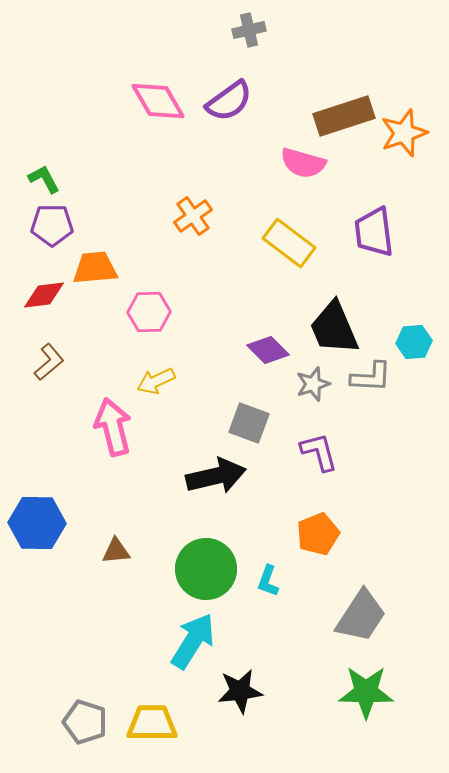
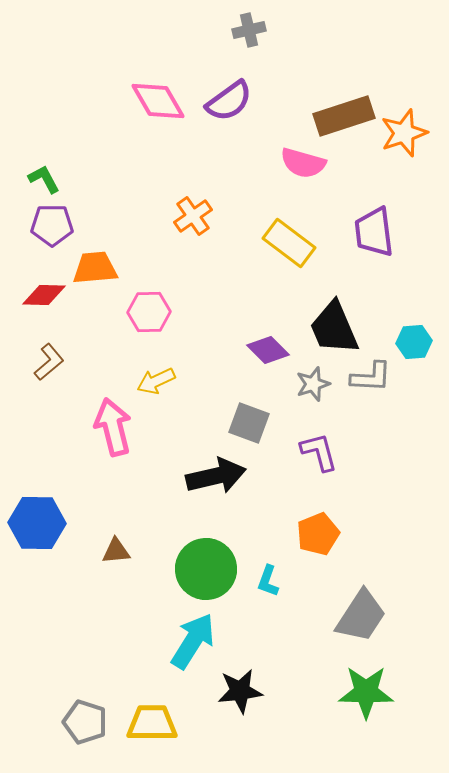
red diamond: rotated 9 degrees clockwise
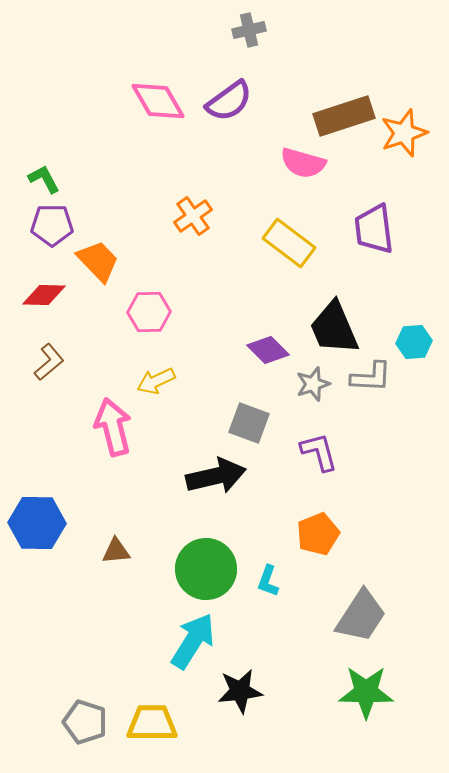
purple trapezoid: moved 3 px up
orange trapezoid: moved 3 px right, 7 px up; rotated 51 degrees clockwise
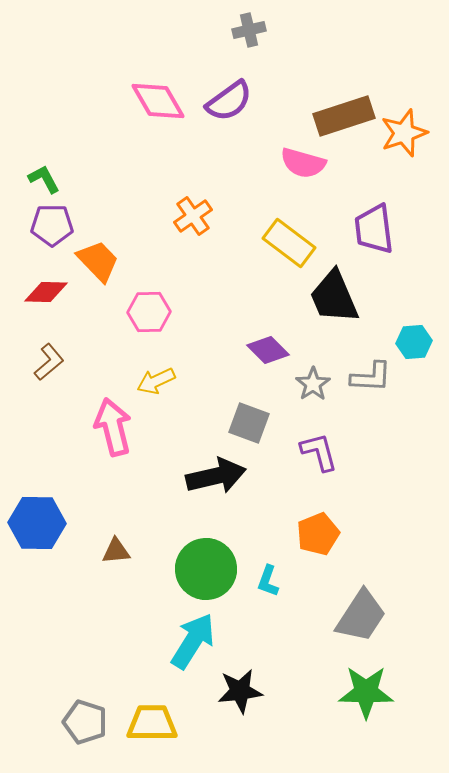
red diamond: moved 2 px right, 3 px up
black trapezoid: moved 31 px up
gray star: rotated 16 degrees counterclockwise
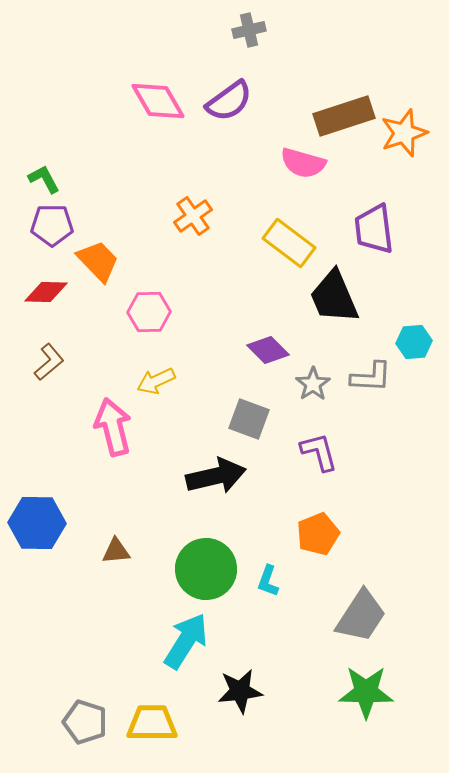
gray square: moved 4 px up
cyan arrow: moved 7 px left
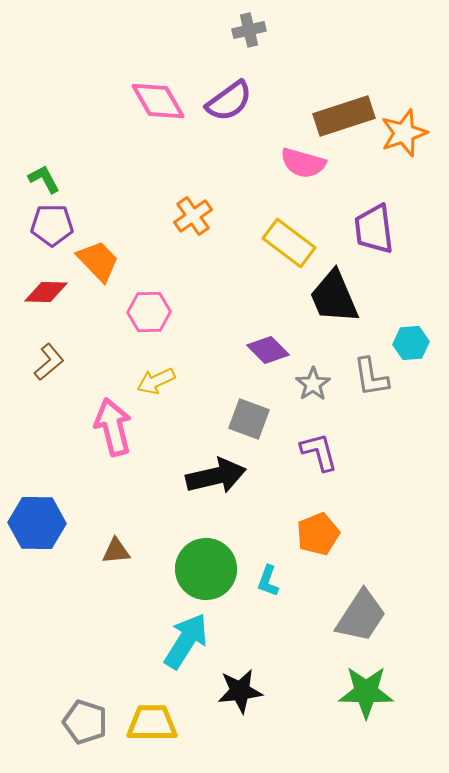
cyan hexagon: moved 3 px left, 1 px down
gray L-shape: rotated 78 degrees clockwise
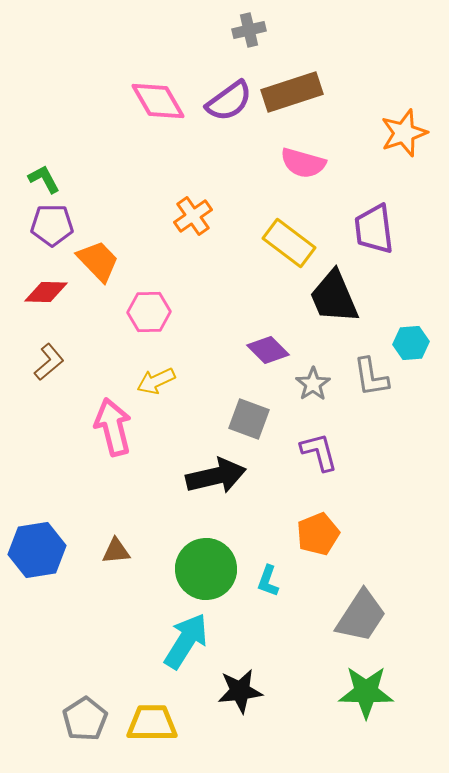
brown rectangle: moved 52 px left, 24 px up
blue hexagon: moved 27 px down; rotated 10 degrees counterclockwise
gray pentagon: moved 3 px up; rotated 21 degrees clockwise
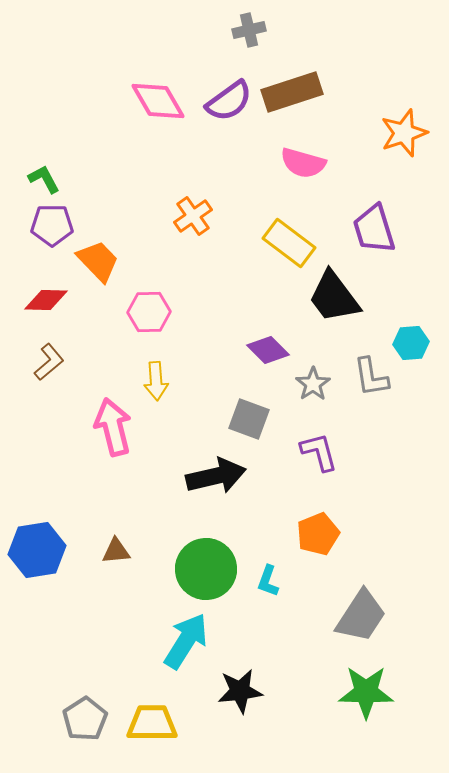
purple trapezoid: rotated 10 degrees counterclockwise
red diamond: moved 8 px down
black trapezoid: rotated 14 degrees counterclockwise
yellow arrow: rotated 69 degrees counterclockwise
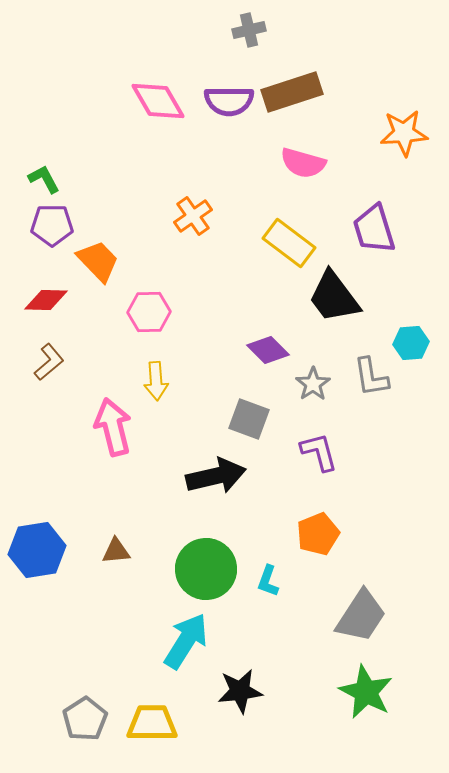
purple semicircle: rotated 36 degrees clockwise
orange star: rotated 15 degrees clockwise
green star: rotated 26 degrees clockwise
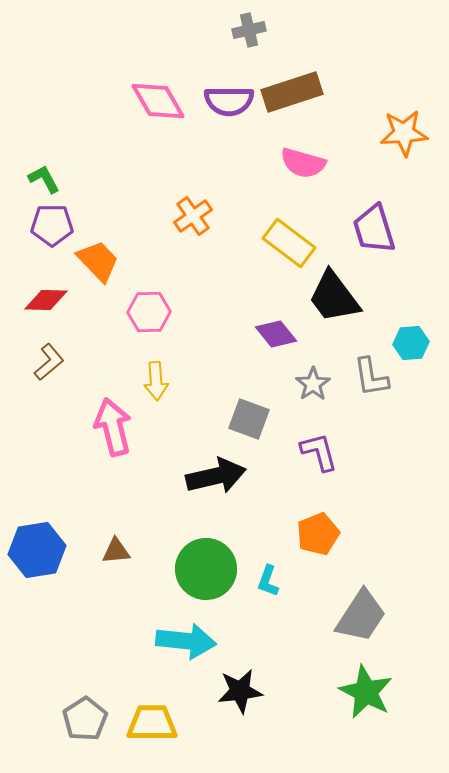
purple diamond: moved 8 px right, 16 px up; rotated 6 degrees clockwise
cyan arrow: rotated 64 degrees clockwise
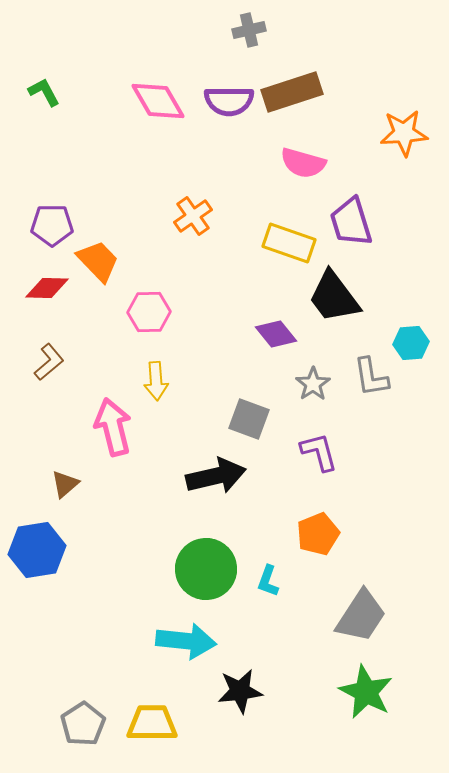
green L-shape: moved 87 px up
purple trapezoid: moved 23 px left, 7 px up
yellow rectangle: rotated 18 degrees counterclockwise
red diamond: moved 1 px right, 12 px up
brown triangle: moved 51 px left, 67 px up; rotated 36 degrees counterclockwise
gray pentagon: moved 2 px left, 5 px down
